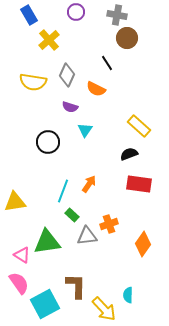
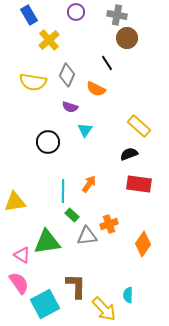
cyan line: rotated 20 degrees counterclockwise
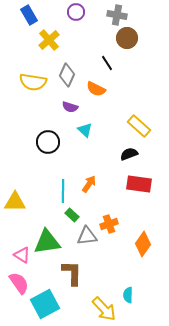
cyan triangle: rotated 21 degrees counterclockwise
yellow triangle: rotated 10 degrees clockwise
brown L-shape: moved 4 px left, 13 px up
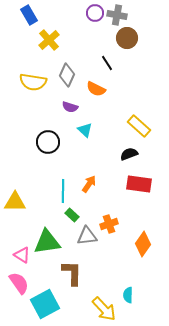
purple circle: moved 19 px right, 1 px down
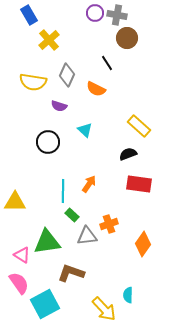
purple semicircle: moved 11 px left, 1 px up
black semicircle: moved 1 px left
brown L-shape: moved 1 px left; rotated 72 degrees counterclockwise
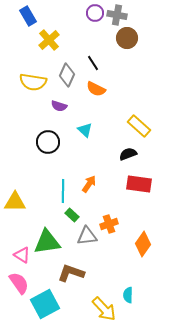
blue rectangle: moved 1 px left, 1 px down
black line: moved 14 px left
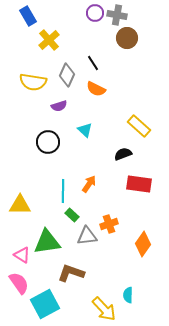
purple semicircle: rotated 35 degrees counterclockwise
black semicircle: moved 5 px left
yellow triangle: moved 5 px right, 3 px down
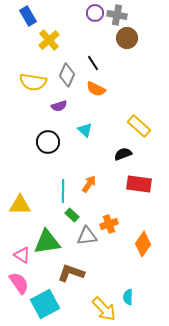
cyan semicircle: moved 2 px down
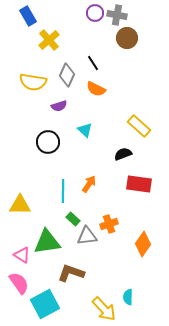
green rectangle: moved 1 px right, 4 px down
